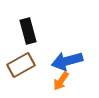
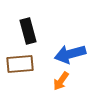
blue arrow: moved 3 px right, 7 px up
brown rectangle: moved 1 px left, 1 px up; rotated 24 degrees clockwise
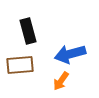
brown rectangle: moved 1 px down
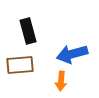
blue arrow: moved 2 px right
orange arrow: rotated 30 degrees counterclockwise
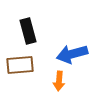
orange arrow: moved 2 px left
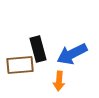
black rectangle: moved 10 px right, 18 px down
blue arrow: rotated 12 degrees counterclockwise
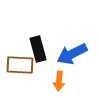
brown rectangle: rotated 8 degrees clockwise
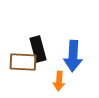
blue arrow: moved 1 px right, 2 px down; rotated 60 degrees counterclockwise
brown rectangle: moved 3 px right, 3 px up
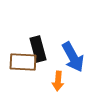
blue arrow: moved 1 px down; rotated 32 degrees counterclockwise
orange arrow: moved 1 px left
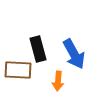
blue arrow: moved 1 px right, 3 px up
brown rectangle: moved 5 px left, 8 px down
